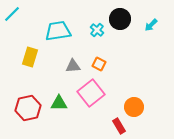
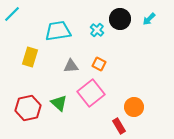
cyan arrow: moved 2 px left, 6 px up
gray triangle: moved 2 px left
green triangle: rotated 42 degrees clockwise
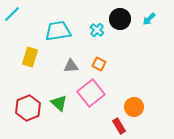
red hexagon: rotated 10 degrees counterclockwise
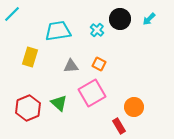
pink square: moved 1 px right; rotated 8 degrees clockwise
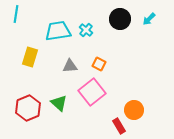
cyan line: moved 4 px right; rotated 36 degrees counterclockwise
cyan cross: moved 11 px left
gray triangle: moved 1 px left
pink square: moved 1 px up; rotated 8 degrees counterclockwise
orange circle: moved 3 px down
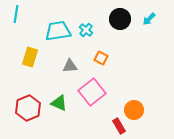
orange square: moved 2 px right, 6 px up
green triangle: rotated 18 degrees counterclockwise
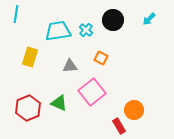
black circle: moved 7 px left, 1 px down
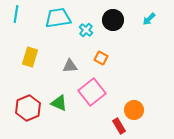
cyan trapezoid: moved 13 px up
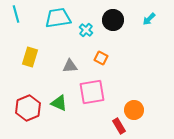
cyan line: rotated 24 degrees counterclockwise
pink square: rotated 28 degrees clockwise
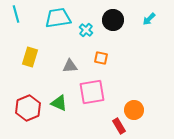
orange square: rotated 16 degrees counterclockwise
